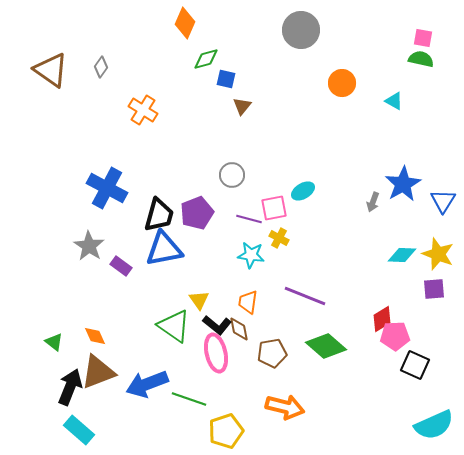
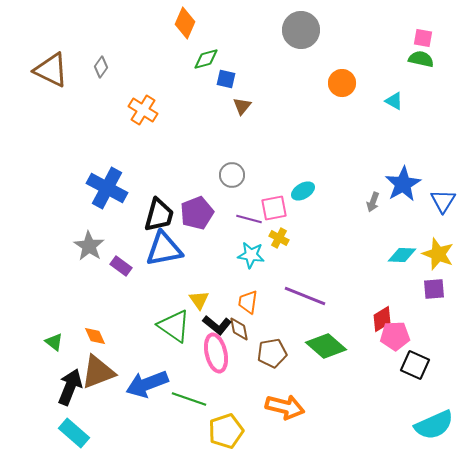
brown triangle at (51, 70): rotated 9 degrees counterclockwise
cyan rectangle at (79, 430): moved 5 px left, 3 px down
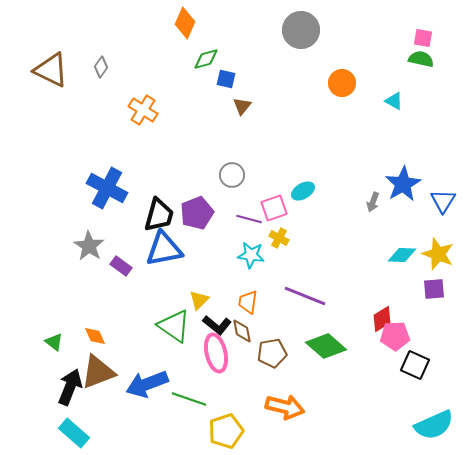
pink square at (274, 208): rotated 8 degrees counterclockwise
yellow triangle at (199, 300): rotated 20 degrees clockwise
brown diamond at (239, 329): moved 3 px right, 2 px down
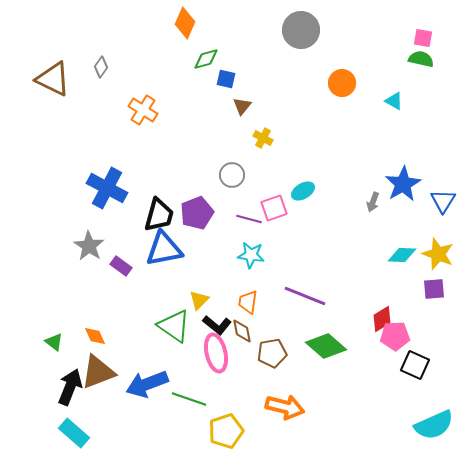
brown triangle at (51, 70): moved 2 px right, 9 px down
yellow cross at (279, 238): moved 16 px left, 100 px up
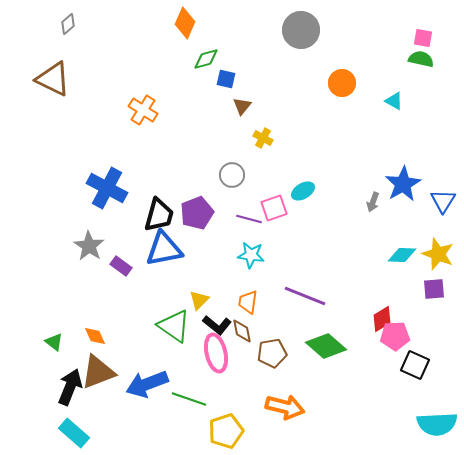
gray diamond at (101, 67): moved 33 px left, 43 px up; rotated 15 degrees clockwise
cyan semicircle at (434, 425): moved 3 px right, 1 px up; rotated 21 degrees clockwise
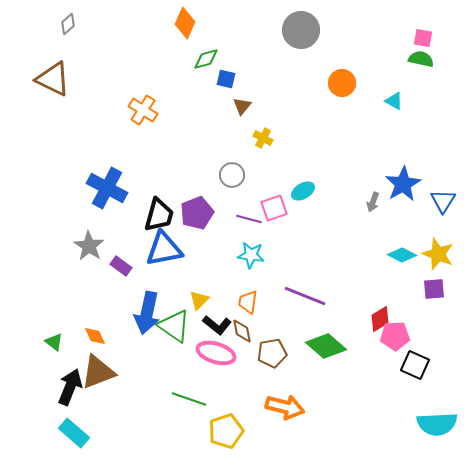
cyan diamond at (402, 255): rotated 24 degrees clockwise
red diamond at (382, 319): moved 2 px left
pink ellipse at (216, 353): rotated 60 degrees counterclockwise
blue arrow at (147, 384): moved 71 px up; rotated 57 degrees counterclockwise
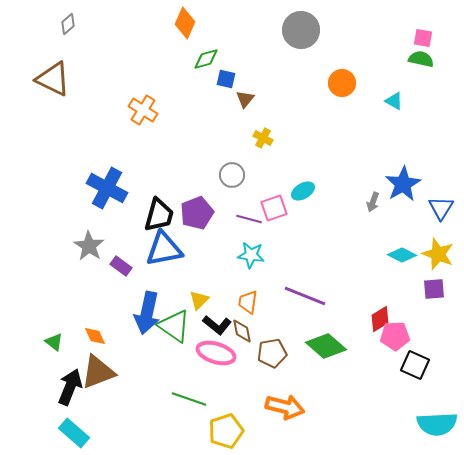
brown triangle at (242, 106): moved 3 px right, 7 px up
blue triangle at (443, 201): moved 2 px left, 7 px down
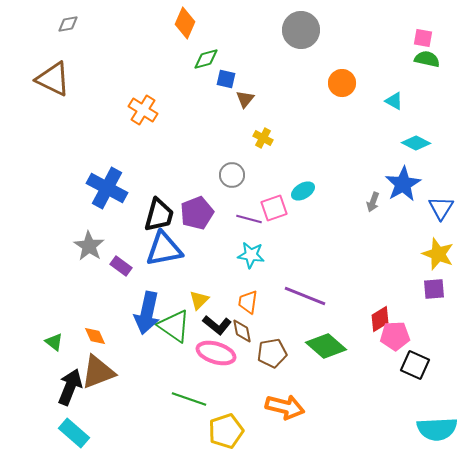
gray diamond at (68, 24): rotated 30 degrees clockwise
green semicircle at (421, 59): moved 6 px right
cyan diamond at (402, 255): moved 14 px right, 112 px up
cyan semicircle at (437, 424): moved 5 px down
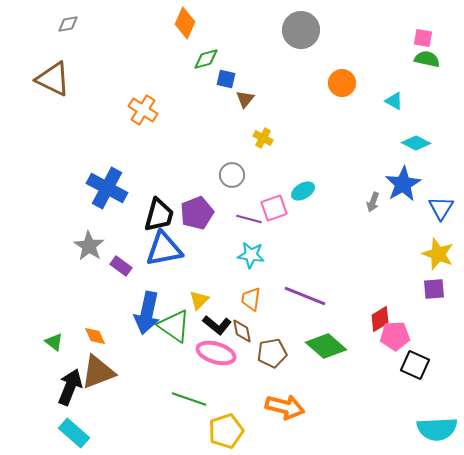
orange trapezoid at (248, 302): moved 3 px right, 3 px up
